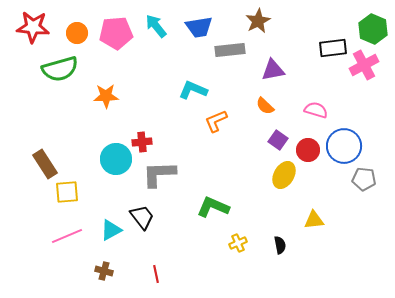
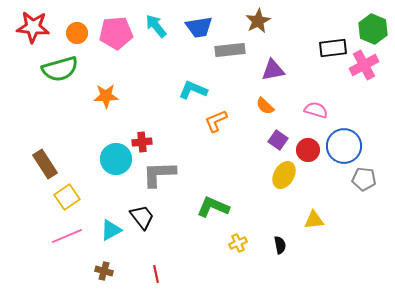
yellow square: moved 5 px down; rotated 30 degrees counterclockwise
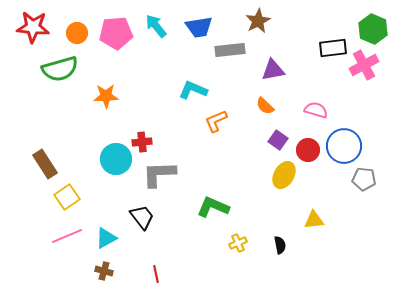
cyan triangle: moved 5 px left, 8 px down
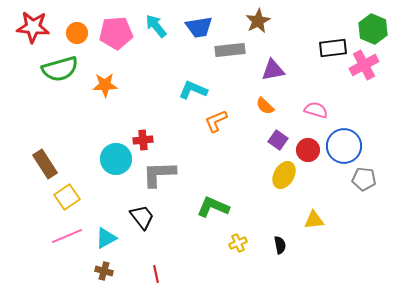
orange star: moved 1 px left, 11 px up
red cross: moved 1 px right, 2 px up
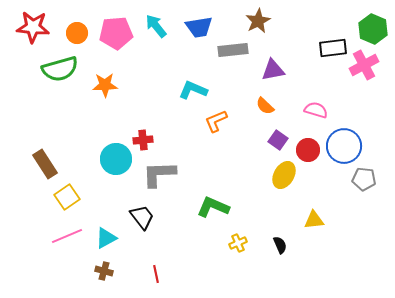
gray rectangle: moved 3 px right
black semicircle: rotated 12 degrees counterclockwise
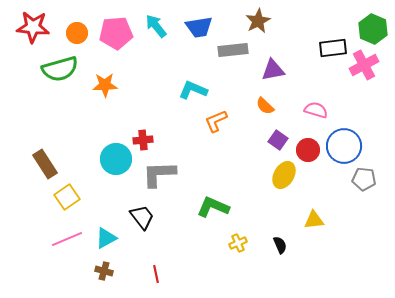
pink line: moved 3 px down
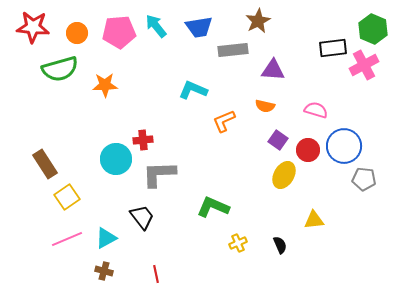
pink pentagon: moved 3 px right, 1 px up
purple triangle: rotated 15 degrees clockwise
orange semicircle: rotated 30 degrees counterclockwise
orange L-shape: moved 8 px right
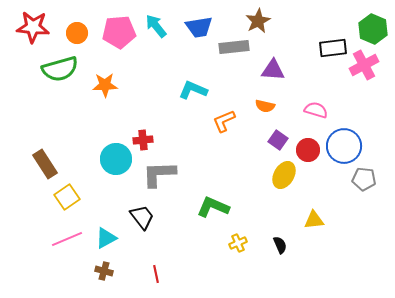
gray rectangle: moved 1 px right, 3 px up
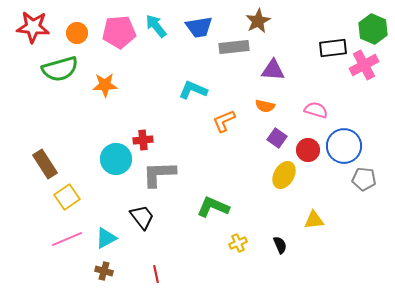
purple square: moved 1 px left, 2 px up
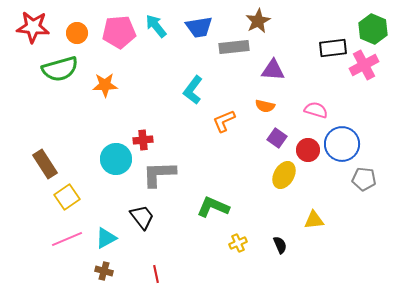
cyan L-shape: rotated 76 degrees counterclockwise
blue circle: moved 2 px left, 2 px up
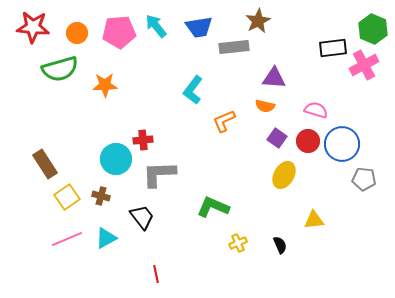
purple triangle: moved 1 px right, 8 px down
red circle: moved 9 px up
brown cross: moved 3 px left, 75 px up
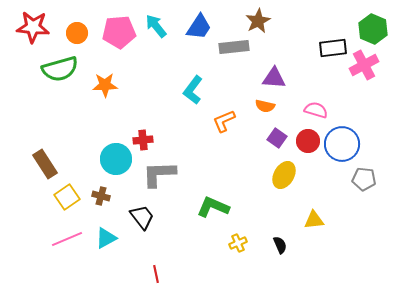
blue trapezoid: rotated 48 degrees counterclockwise
